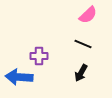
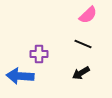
purple cross: moved 2 px up
black arrow: rotated 30 degrees clockwise
blue arrow: moved 1 px right, 1 px up
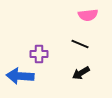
pink semicircle: rotated 36 degrees clockwise
black line: moved 3 px left
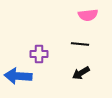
black line: rotated 18 degrees counterclockwise
blue arrow: moved 2 px left
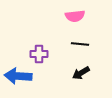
pink semicircle: moved 13 px left, 1 px down
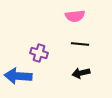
purple cross: moved 1 px up; rotated 18 degrees clockwise
black arrow: rotated 18 degrees clockwise
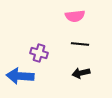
blue arrow: moved 2 px right
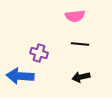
black arrow: moved 4 px down
